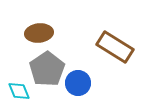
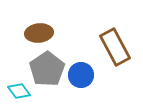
brown rectangle: rotated 30 degrees clockwise
blue circle: moved 3 px right, 8 px up
cyan diamond: rotated 15 degrees counterclockwise
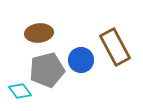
gray pentagon: moved 1 px down; rotated 20 degrees clockwise
blue circle: moved 15 px up
cyan diamond: moved 1 px right
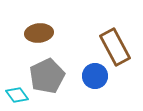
blue circle: moved 14 px right, 16 px down
gray pentagon: moved 6 px down; rotated 12 degrees counterclockwise
cyan diamond: moved 3 px left, 4 px down
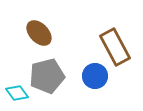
brown ellipse: rotated 52 degrees clockwise
gray pentagon: rotated 12 degrees clockwise
cyan diamond: moved 2 px up
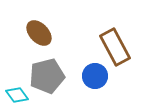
cyan diamond: moved 2 px down
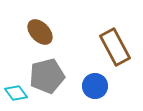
brown ellipse: moved 1 px right, 1 px up
blue circle: moved 10 px down
cyan diamond: moved 1 px left, 2 px up
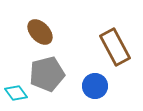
gray pentagon: moved 2 px up
